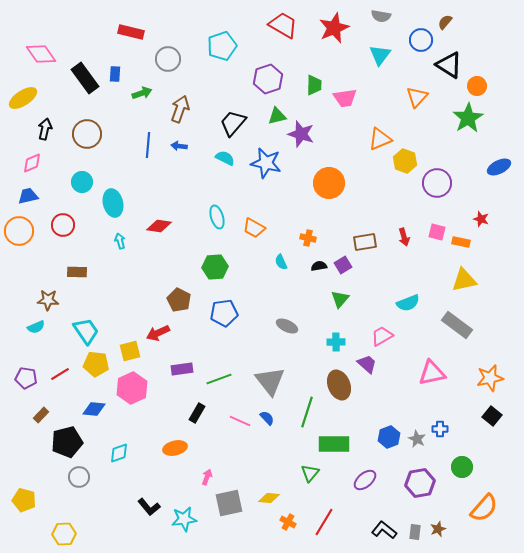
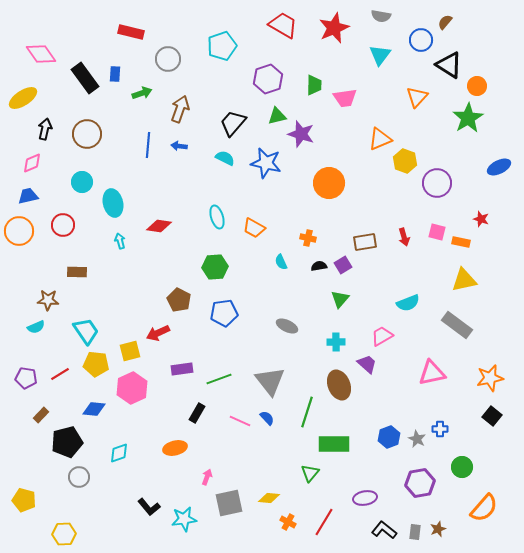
purple ellipse at (365, 480): moved 18 px down; rotated 30 degrees clockwise
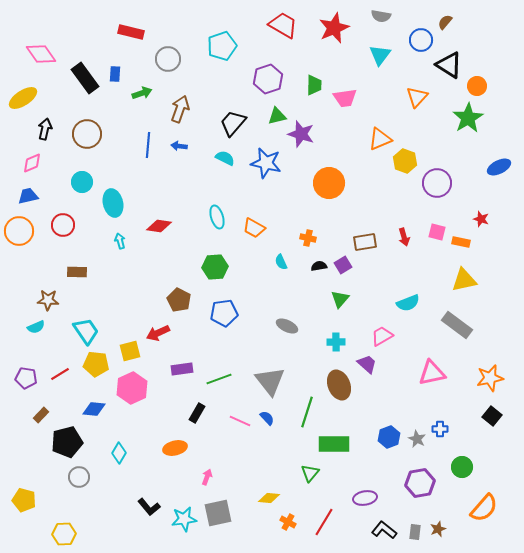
cyan diamond at (119, 453): rotated 40 degrees counterclockwise
gray square at (229, 503): moved 11 px left, 10 px down
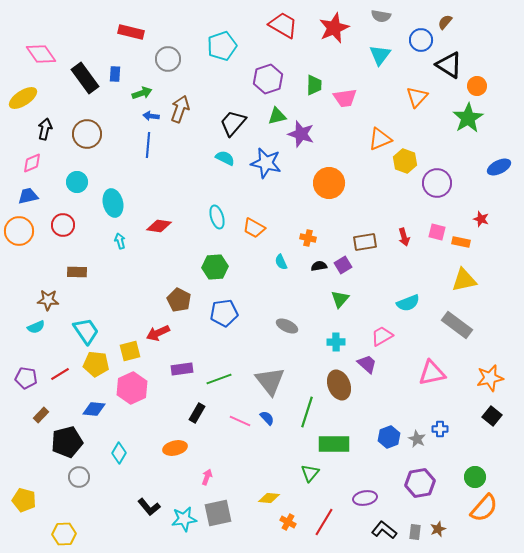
blue arrow at (179, 146): moved 28 px left, 30 px up
cyan circle at (82, 182): moved 5 px left
green circle at (462, 467): moved 13 px right, 10 px down
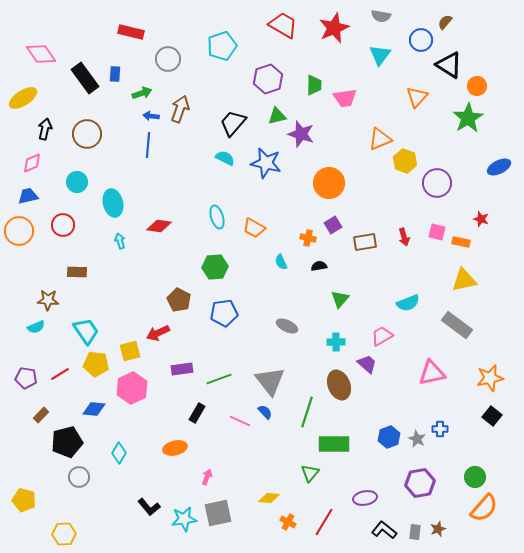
purple square at (343, 265): moved 10 px left, 40 px up
blue semicircle at (267, 418): moved 2 px left, 6 px up
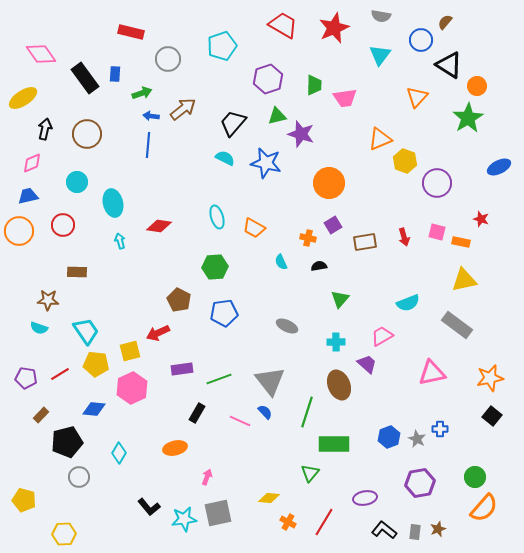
brown arrow at (180, 109): moved 3 px right; rotated 32 degrees clockwise
cyan semicircle at (36, 327): moved 3 px right, 1 px down; rotated 42 degrees clockwise
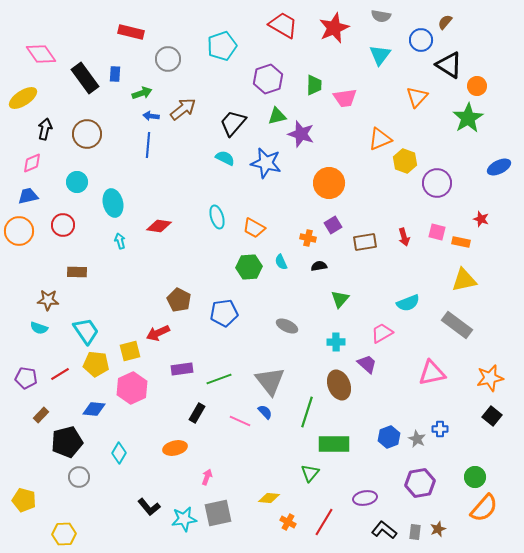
green hexagon at (215, 267): moved 34 px right
pink trapezoid at (382, 336): moved 3 px up
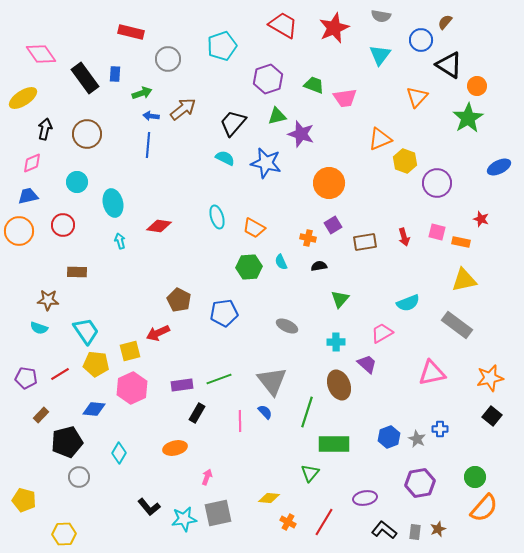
green trapezoid at (314, 85): rotated 70 degrees counterclockwise
purple rectangle at (182, 369): moved 16 px down
gray triangle at (270, 381): moved 2 px right
pink line at (240, 421): rotated 65 degrees clockwise
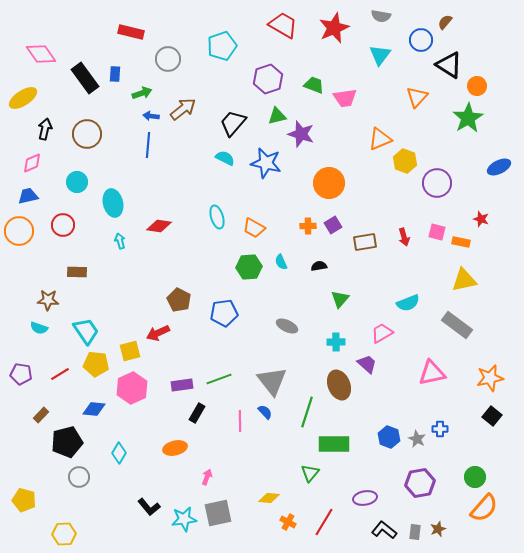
orange cross at (308, 238): moved 12 px up; rotated 14 degrees counterclockwise
purple pentagon at (26, 378): moved 5 px left, 4 px up
blue hexagon at (389, 437): rotated 20 degrees counterclockwise
